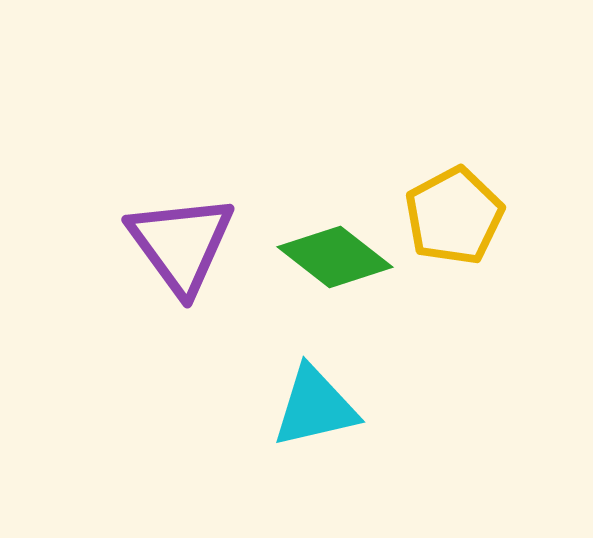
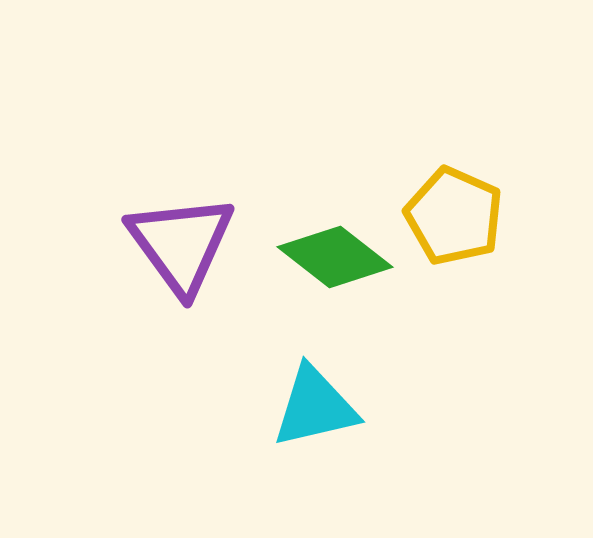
yellow pentagon: rotated 20 degrees counterclockwise
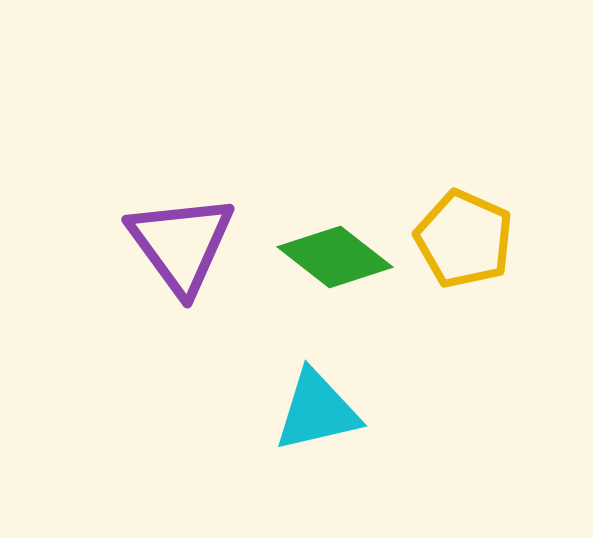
yellow pentagon: moved 10 px right, 23 px down
cyan triangle: moved 2 px right, 4 px down
